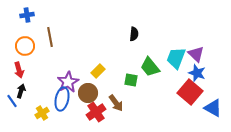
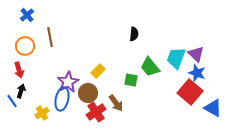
blue cross: rotated 32 degrees counterclockwise
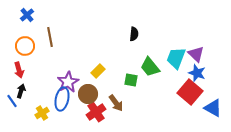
brown circle: moved 1 px down
